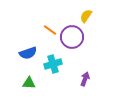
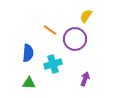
purple circle: moved 3 px right, 2 px down
blue semicircle: rotated 66 degrees counterclockwise
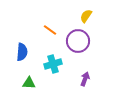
purple circle: moved 3 px right, 2 px down
blue semicircle: moved 6 px left, 1 px up
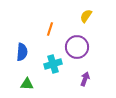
orange line: moved 1 px up; rotated 72 degrees clockwise
purple circle: moved 1 px left, 6 px down
green triangle: moved 2 px left, 1 px down
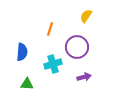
purple arrow: moved 1 px left, 2 px up; rotated 56 degrees clockwise
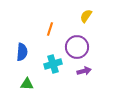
purple arrow: moved 6 px up
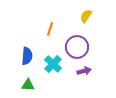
blue semicircle: moved 5 px right, 4 px down
cyan cross: rotated 30 degrees counterclockwise
green triangle: moved 1 px right, 1 px down
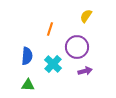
purple arrow: moved 1 px right
